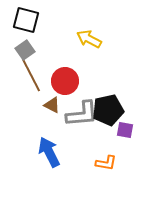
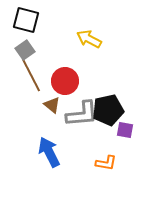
brown triangle: rotated 12 degrees clockwise
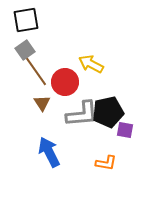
black square: rotated 24 degrees counterclockwise
yellow arrow: moved 2 px right, 25 px down
brown line: moved 4 px right, 5 px up; rotated 8 degrees counterclockwise
red circle: moved 1 px down
brown triangle: moved 10 px left, 2 px up; rotated 18 degrees clockwise
black pentagon: moved 2 px down
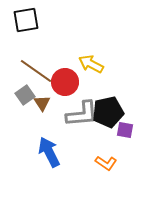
gray square: moved 45 px down
brown line: moved 1 px right, 1 px down; rotated 20 degrees counterclockwise
orange L-shape: rotated 25 degrees clockwise
